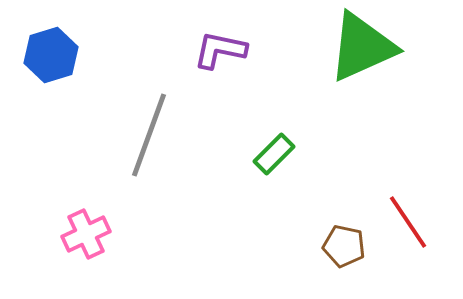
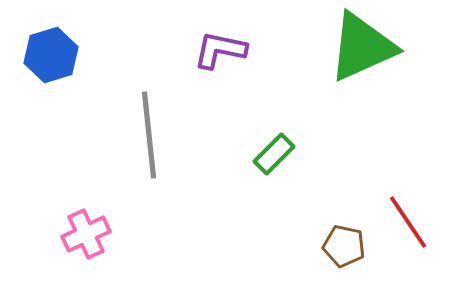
gray line: rotated 26 degrees counterclockwise
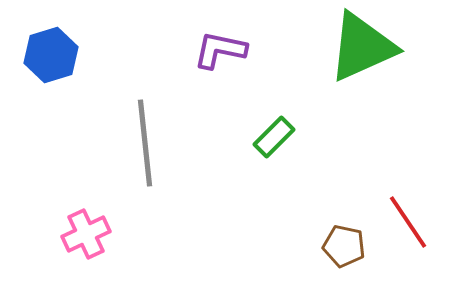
gray line: moved 4 px left, 8 px down
green rectangle: moved 17 px up
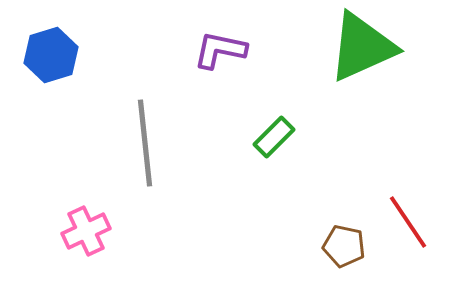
pink cross: moved 3 px up
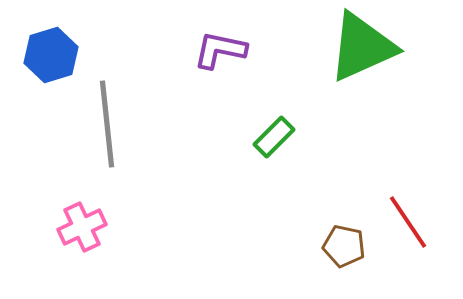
gray line: moved 38 px left, 19 px up
pink cross: moved 4 px left, 4 px up
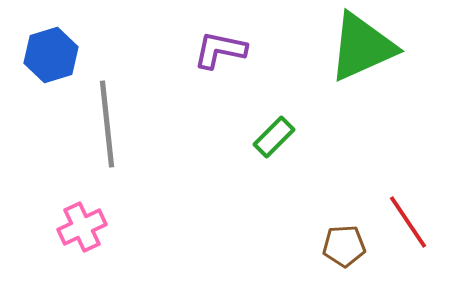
brown pentagon: rotated 15 degrees counterclockwise
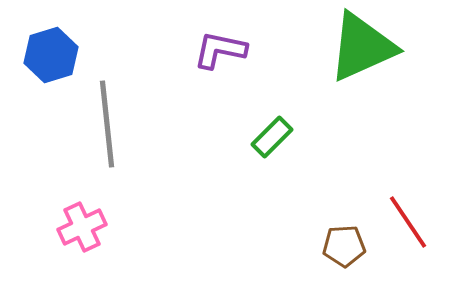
green rectangle: moved 2 px left
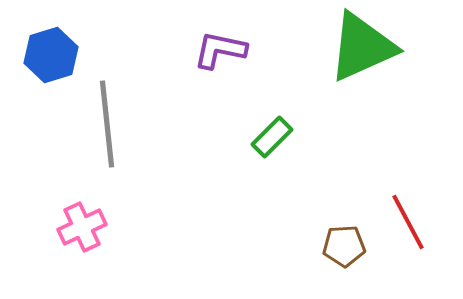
red line: rotated 6 degrees clockwise
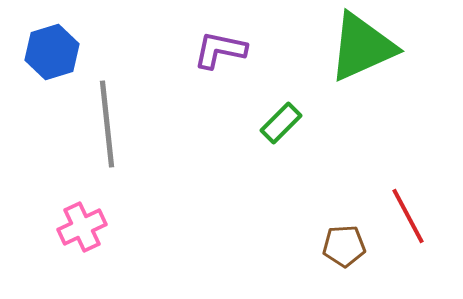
blue hexagon: moved 1 px right, 3 px up
green rectangle: moved 9 px right, 14 px up
red line: moved 6 px up
